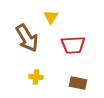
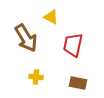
yellow triangle: rotated 35 degrees counterclockwise
brown arrow: moved 1 px left
red trapezoid: rotated 105 degrees clockwise
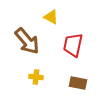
brown arrow: moved 1 px right, 3 px down; rotated 8 degrees counterclockwise
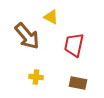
brown arrow: moved 5 px up
red trapezoid: moved 1 px right
